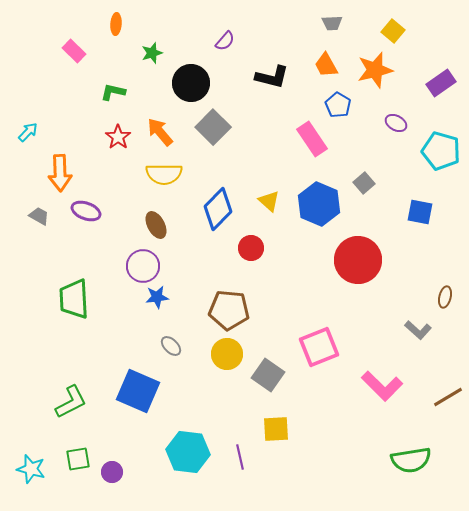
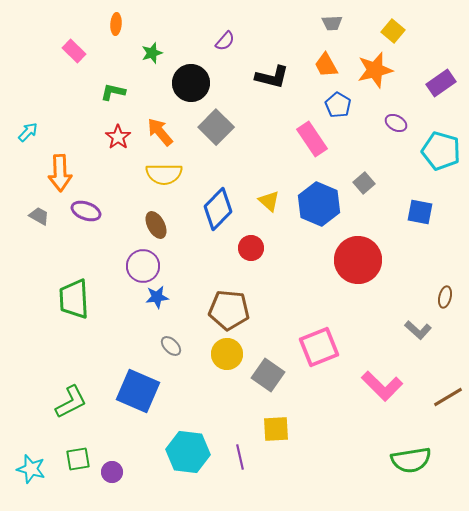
gray square at (213, 127): moved 3 px right
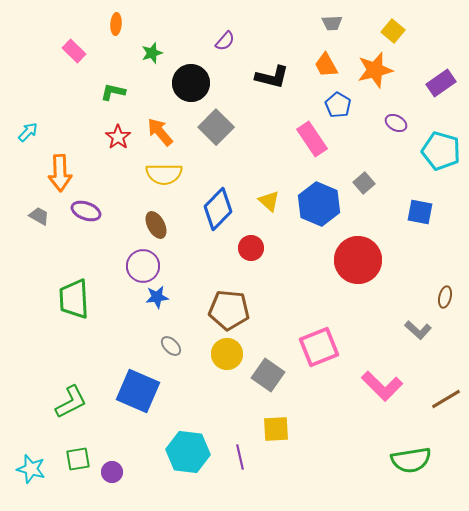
brown line at (448, 397): moved 2 px left, 2 px down
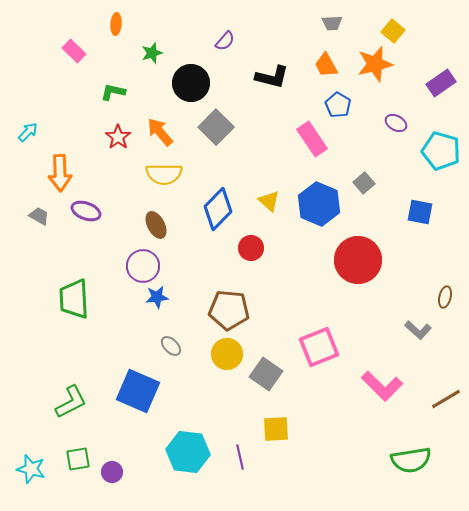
orange star at (375, 70): moved 6 px up
gray square at (268, 375): moved 2 px left, 1 px up
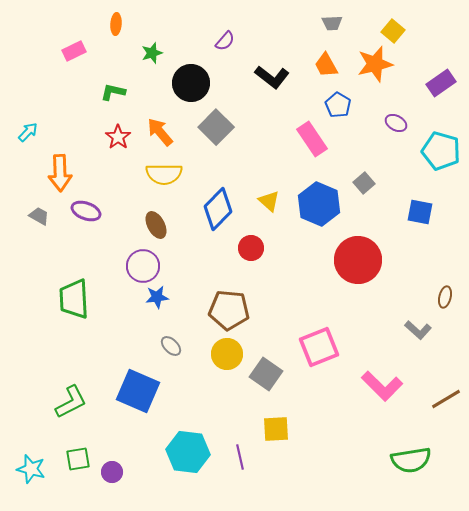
pink rectangle at (74, 51): rotated 70 degrees counterclockwise
black L-shape at (272, 77): rotated 24 degrees clockwise
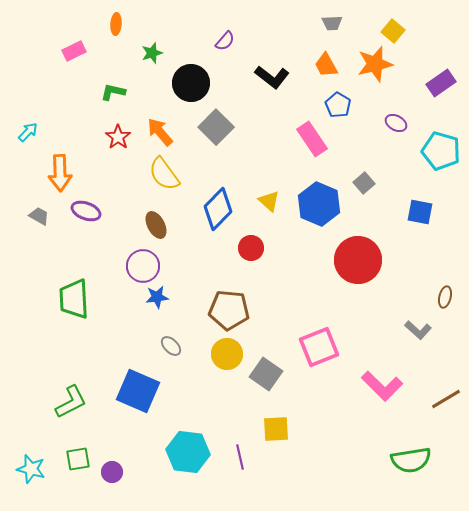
yellow semicircle at (164, 174): rotated 54 degrees clockwise
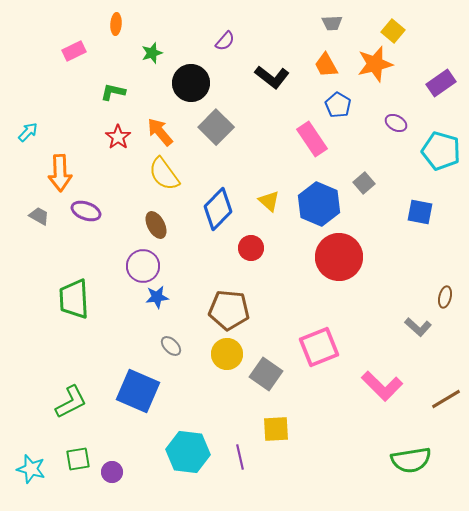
red circle at (358, 260): moved 19 px left, 3 px up
gray L-shape at (418, 330): moved 3 px up
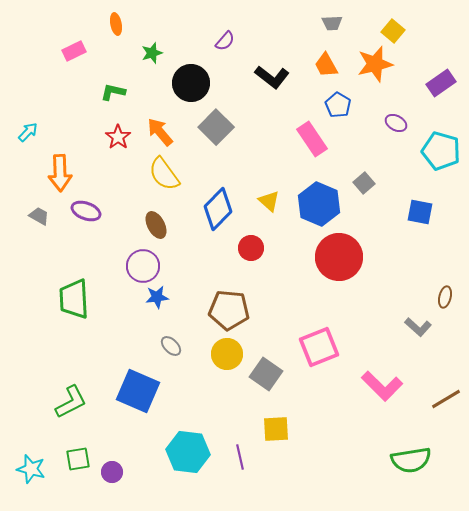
orange ellipse at (116, 24): rotated 15 degrees counterclockwise
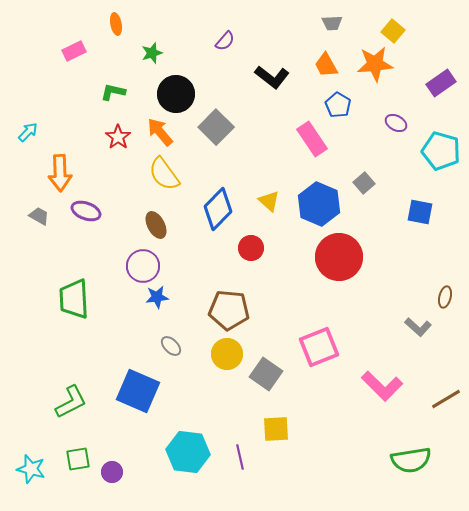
orange star at (375, 64): rotated 9 degrees clockwise
black circle at (191, 83): moved 15 px left, 11 px down
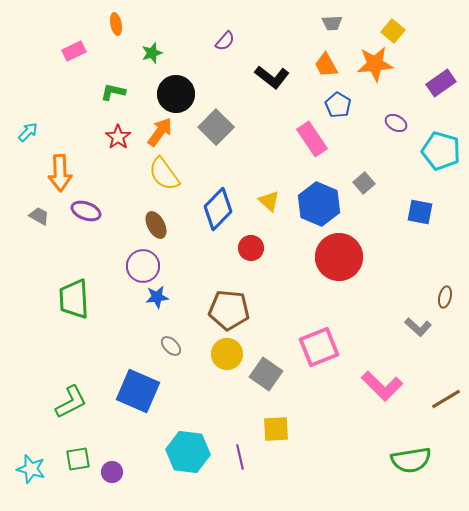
orange arrow at (160, 132): rotated 76 degrees clockwise
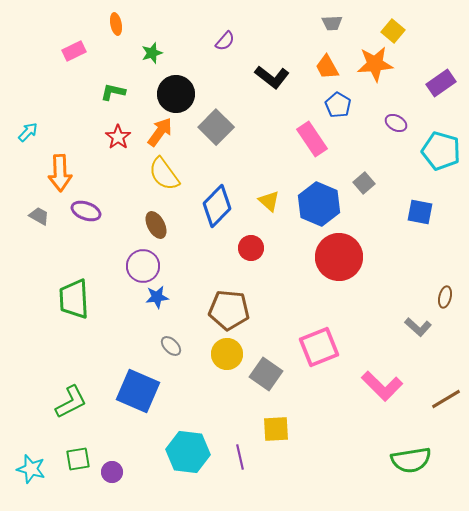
orange trapezoid at (326, 65): moved 1 px right, 2 px down
blue diamond at (218, 209): moved 1 px left, 3 px up
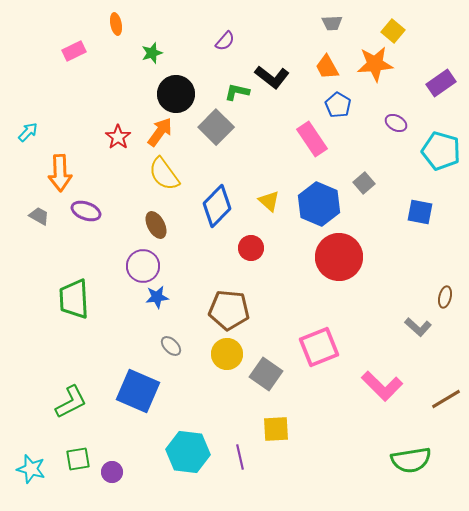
green L-shape at (113, 92): moved 124 px right
